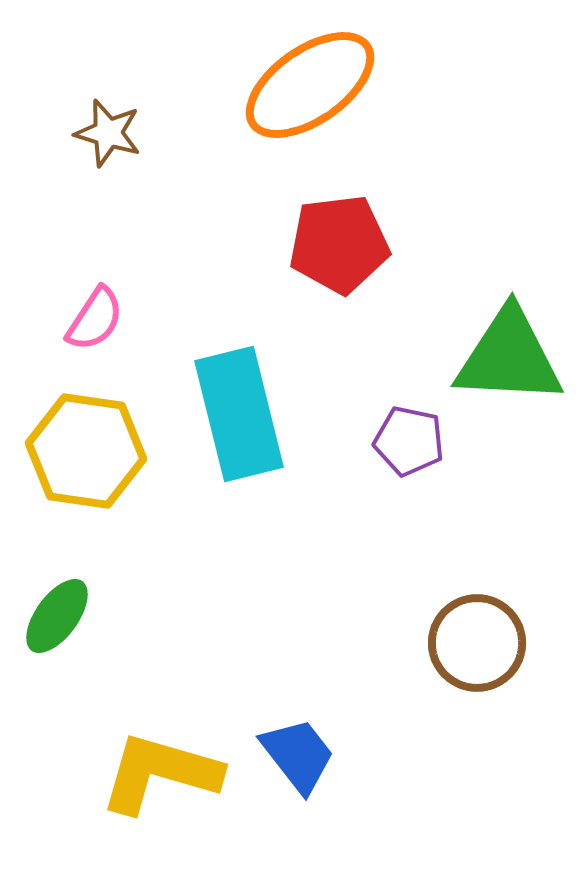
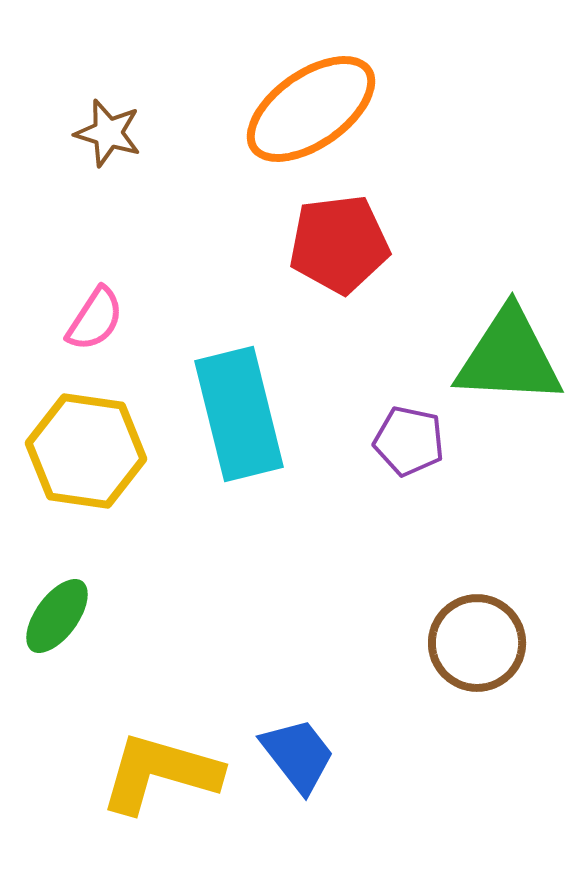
orange ellipse: moved 1 px right, 24 px down
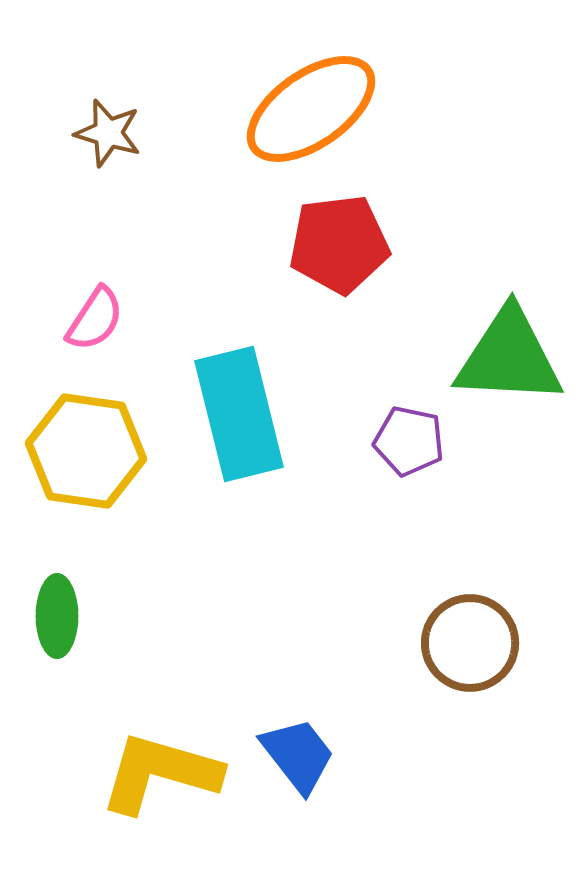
green ellipse: rotated 36 degrees counterclockwise
brown circle: moved 7 px left
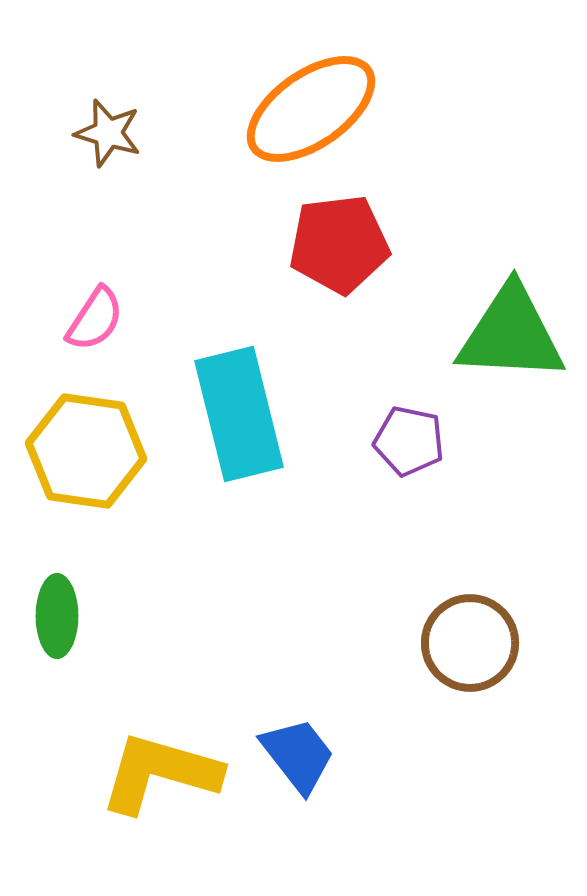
green triangle: moved 2 px right, 23 px up
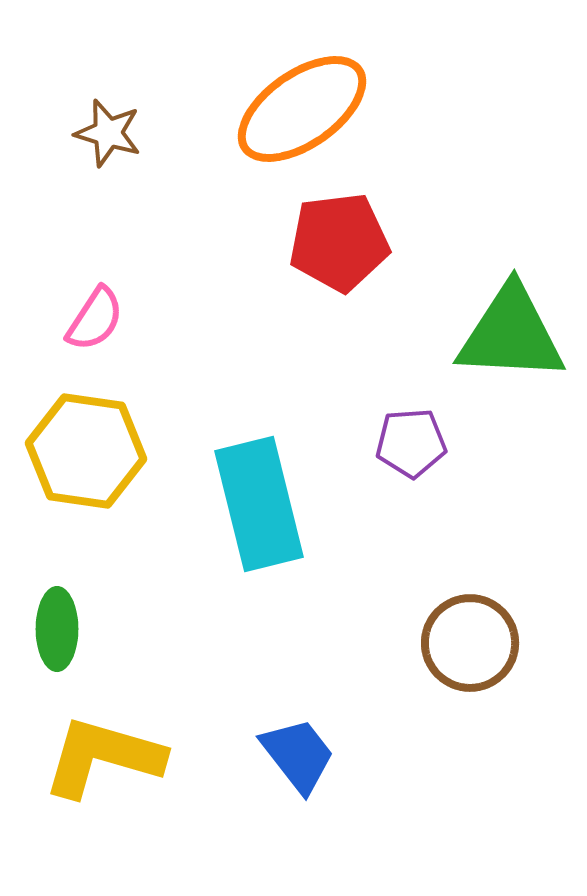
orange ellipse: moved 9 px left
red pentagon: moved 2 px up
cyan rectangle: moved 20 px right, 90 px down
purple pentagon: moved 2 px right, 2 px down; rotated 16 degrees counterclockwise
green ellipse: moved 13 px down
yellow L-shape: moved 57 px left, 16 px up
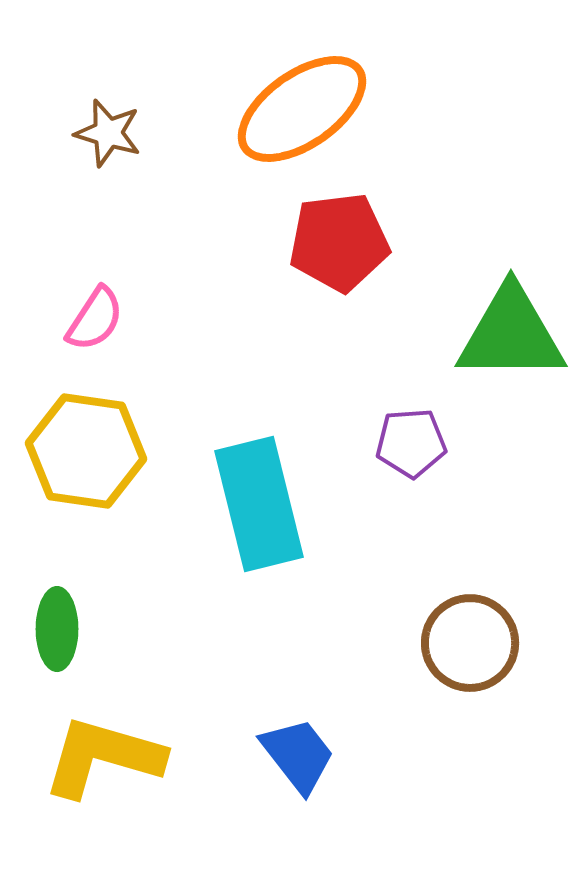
green triangle: rotated 3 degrees counterclockwise
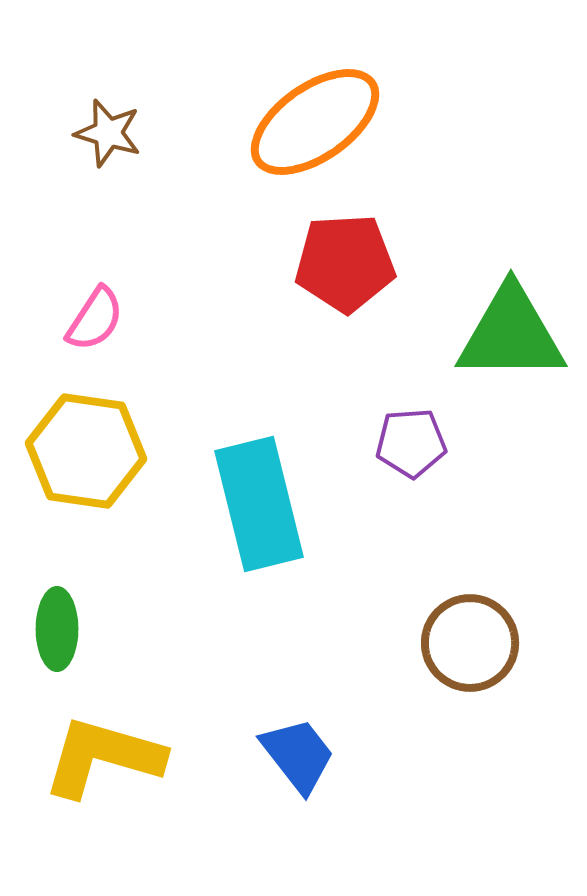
orange ellipse: moved 13 px right, 13 px down
red pentagon: moved 6 px right, 21 px down; rotated 4 degrees clockwise
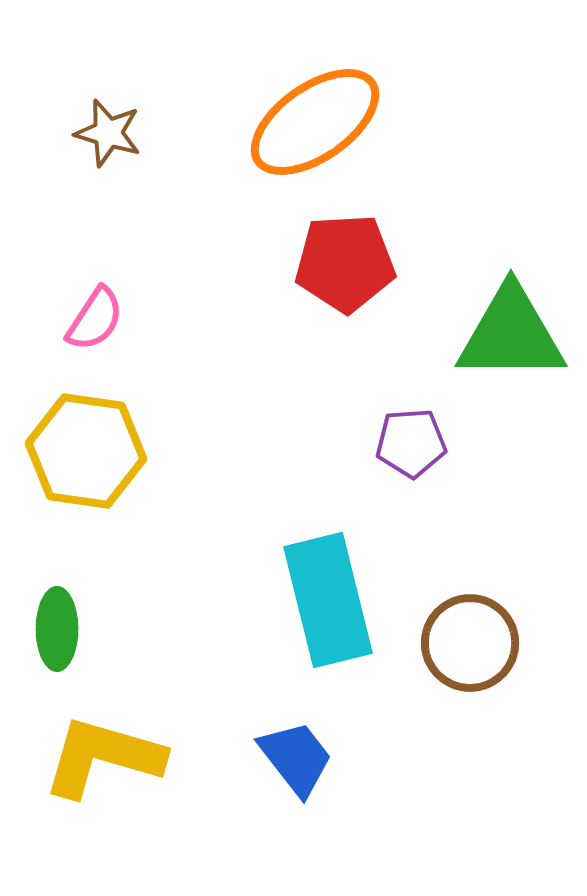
cyan rectangle: moved 69 px right, 96 px down
blue trapezoid: moved 2 px left, 3 px down
